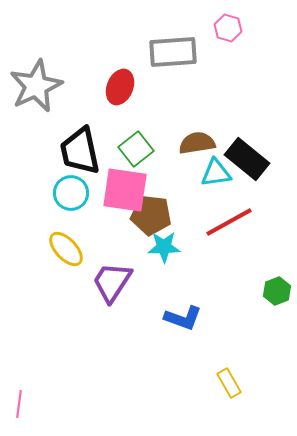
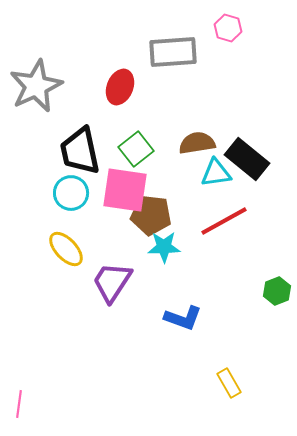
red line: moved 5 px left, 1 px up
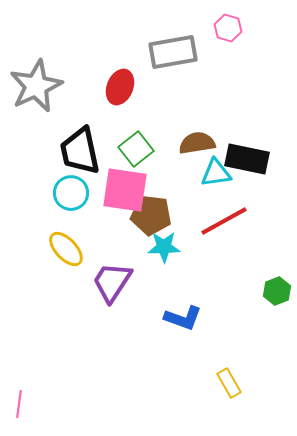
gray rectangle: rotated 6 degrees counterclockwise
black rectangle: rotated 27 degrees counterclockwise
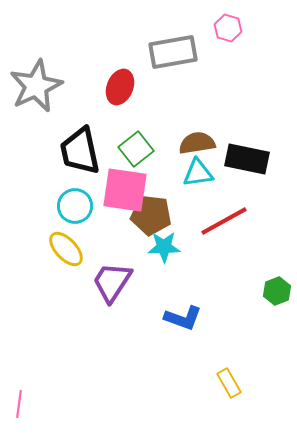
cyan triangle: moved 18 px left
cyan circle: moved 4 px right, 13 px down
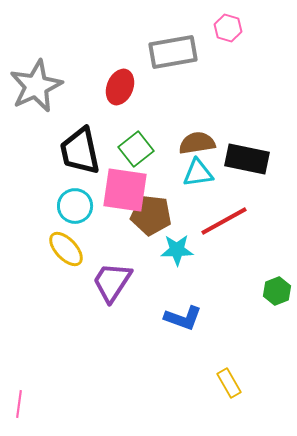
cyan star: moved 13 px right, 3 px down
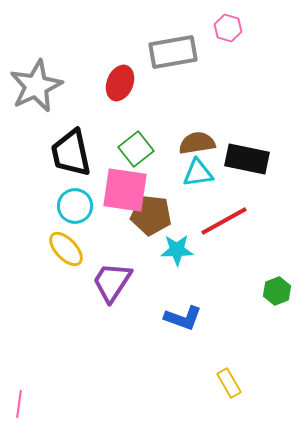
red ellipse: moved 4 px up
black trapezoid: moved 9 px left, 2 px down
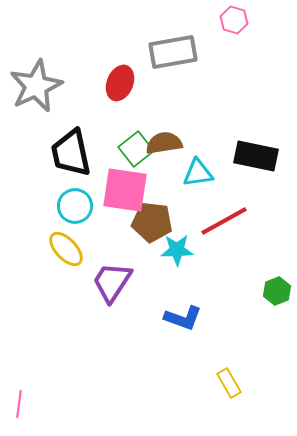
pink hexagon: moved 6 px right, 8 px up
brown semicircle: moved 33 px left
black rectangle: moved 9 px right, 3 px up
brown pentagon: moved 1 px right, 7 px down
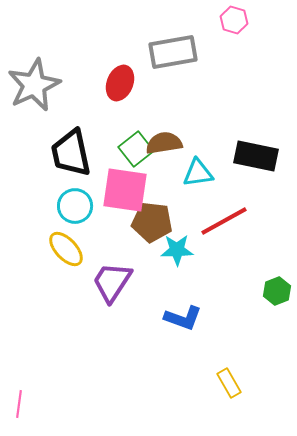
gray star: moved 2 px left, 1 px up
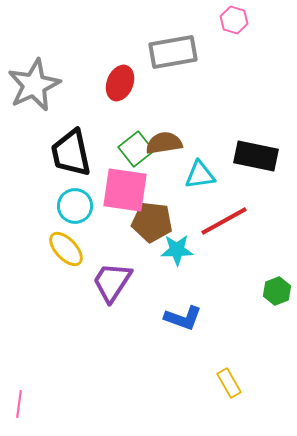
cyan triangle: moved 2 px right, 2 px down
